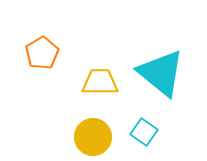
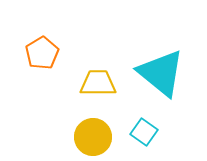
yellow trapezoid: moved 2 px left, 1 px down
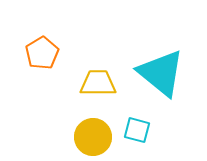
cyan square: moved 7 px left, 2 px up; rotated 20 degrees counterclockwise
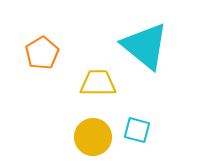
cyan triangle: moved 16 px left, 27 px up
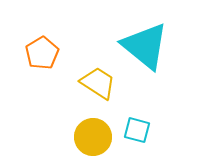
yellow trapezoid: rotated 33 degrees clockwise
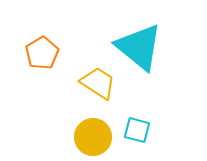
cyan triangle: moved 6 px left, 1 px down
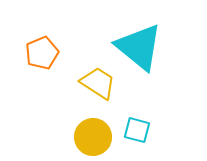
orange pentagon: rotated 8 degrees clockwise
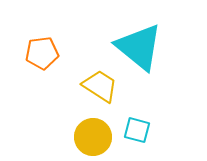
orange pentagon: rotated 16 degrees clockwise
yellow trapezoid: moved 2 px right, 3 px down
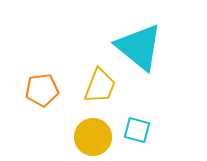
orange pentagon: moved 37 px down
yellow trapezoid: rotated 78 degrees clockwise
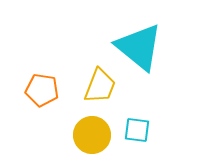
orange pentagon: rotated 16 degrees clockwise
cyan square: rotated 8 degrees counterclockwise
yellow circle: moved 1 px left, 2 px up
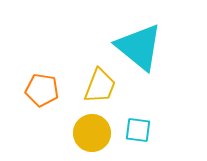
cyan square: moved 1 px right
yellow circle: moved 2 px up
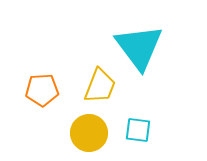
cyan triangle: rotated 14 degrees clockwise
orange pentagon: rotated 12 degrees counterclockwise
yellow circle: moved 3 px left
